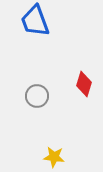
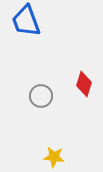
blue trapezoid: moved 9 px left
gray circle: moved 4 px right
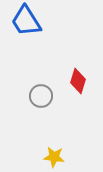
blue trapezoid: rotated 12 degrees counterclockwise
red diamond: moved 6 px left, 3 px up
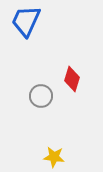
blue trapezoid: rotated 56 degrees clockwise
red diamond: moved 6 px left, 2 px up
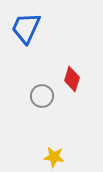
blue trapezoid: moved 7 px down
gray circle: moved 1 px right
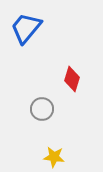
blue trapezoid: rotated 16 degrees clockwise
gray circle: moved 13 px down
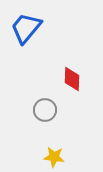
red diamond: rotated 15 degrees counterclockwise
gray circle: moved 3 px right, 1 px down
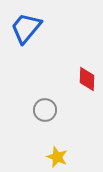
red diamond: moved 15 px right
yellow star: moved 3 px right; rotated 15 degrees clockwise
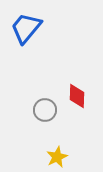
red diamond: moved 10 px left, 17 px down
yellow star: rotated 25 degrees clockwise
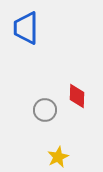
blue trapezoid: rotated 40 degrees counterclockwise
yellow star: moved 1 px right
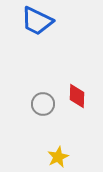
blue trapezoid: moved 11 px right, 7 px up; rotated 64 degrees counterclockwise
gray circle: moved 2 px left, 6 px up
